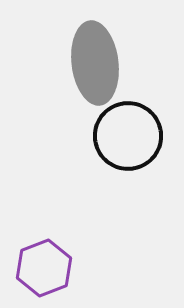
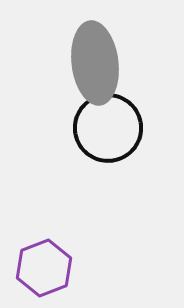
black circle: moved 20 px left, 8 px up
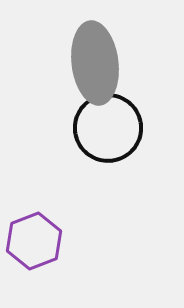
purple hexagon: moved 10 px left, 27 px up
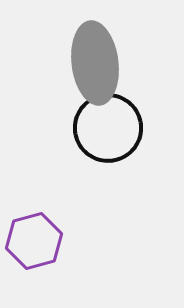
purple hexagon: rotated 6 degrees clockwise
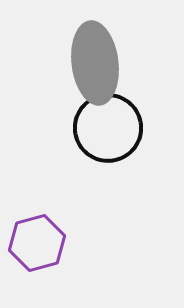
purple hexagon: moved 3 px right, 2 px down
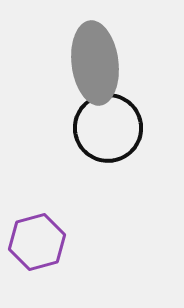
purple hexagon: moved 1 px up
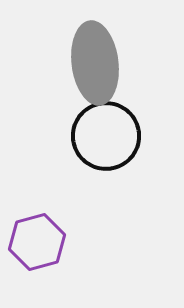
black circle: moved 2 px left, 8 px down
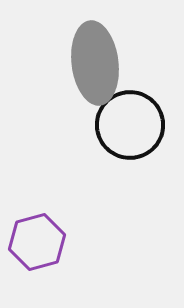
black circle: moved 24 px right, 11 px up
